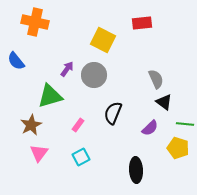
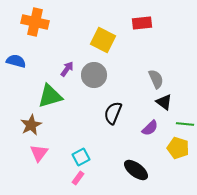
blue semicircle: rotated 144 degrees clockwise
pink rectangle: moved 53 px down
black ellipse: rotated 50 degrees counterclockwise
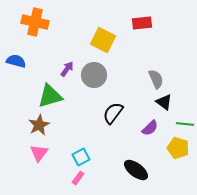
black semicircle: rotated 15 degrees clockwise
brown star: moved 8 px right
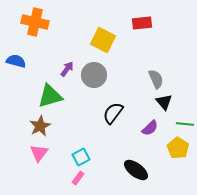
black triangle: rotated 12 degrees clockwise
brown star: moved 1 px right, 1 px down
yellow pentagon: rotated 15 degrees clockwise
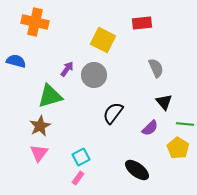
gray semicircle: moved 11 px up
black ellipse: moved 1 px right
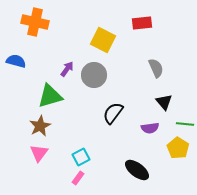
purple semicircle: rotated 36 degrees clockwise
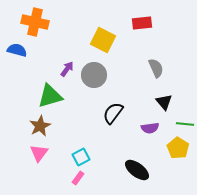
blue semicircle: moved 1 px right, 11 px up
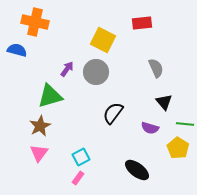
gray circle: moved 2 px right, 3 px up
purple semicircle: rotated 24 degrees clockwise
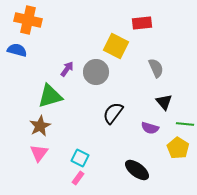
orange cross: moved 7 px left, 2 px up
yellow square: moved 13 px right, 6 px down
cyan square: moved 1 px left, 1 px down; rotated 36 degrees counterclockwise
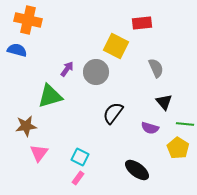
brown star: moved 14 px left; rotated 20 degrees clockwise
cyan square: moved 1 px up
